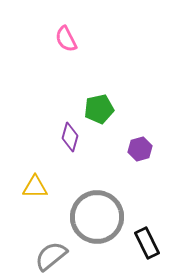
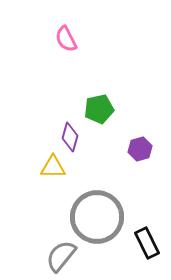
yellow triangle: moved 18 px right, 20 px up
gray semicircle: moved 10 px right; rotated 12 degrees counterclockwise
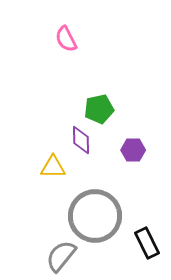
purple diamond: moved 11 px right, 3 px down; rotated 16 degrees counterclockwise
purple hexagon: moved 7 px left, 1 px down; rotated 15 degrees clockwise
gray circle: moved 2 px left, 1 px up
